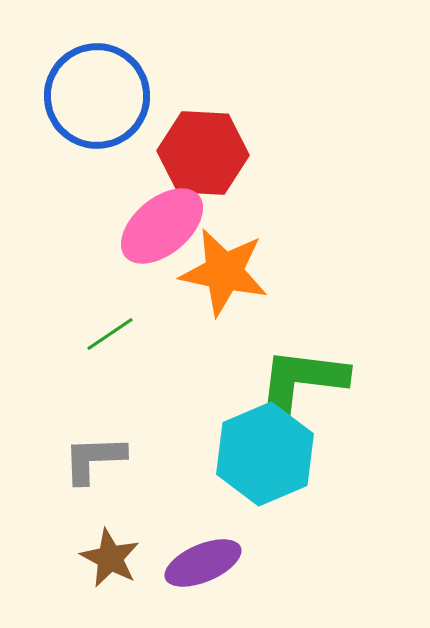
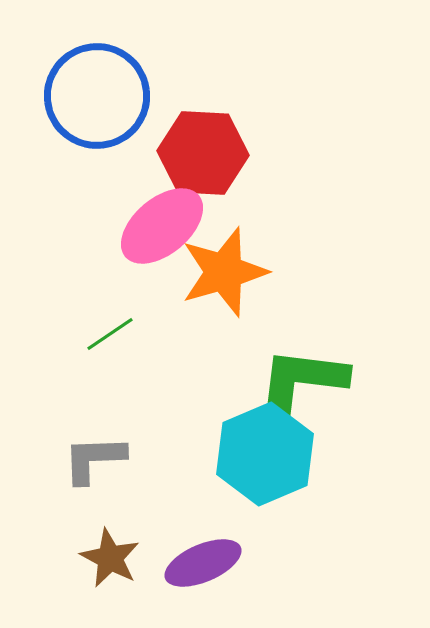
orange star: rotated 28 degrees counterclockwise
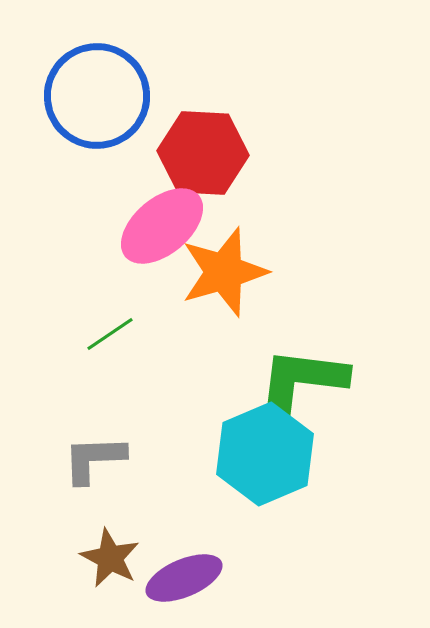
purple ellipse: moved 19 px left, 15 px down
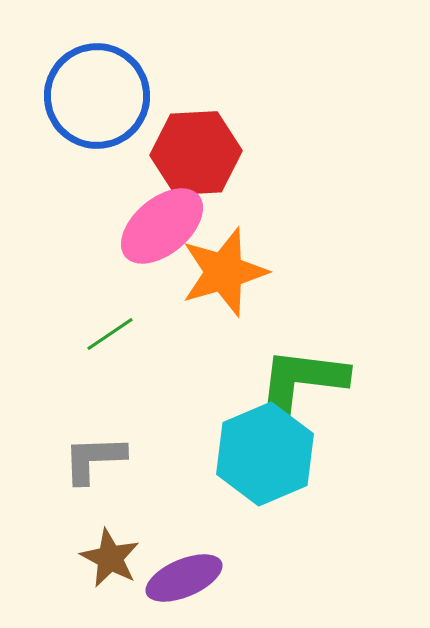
red hexagon: moved 7 px left; rotated 6 degrees counterclockwise
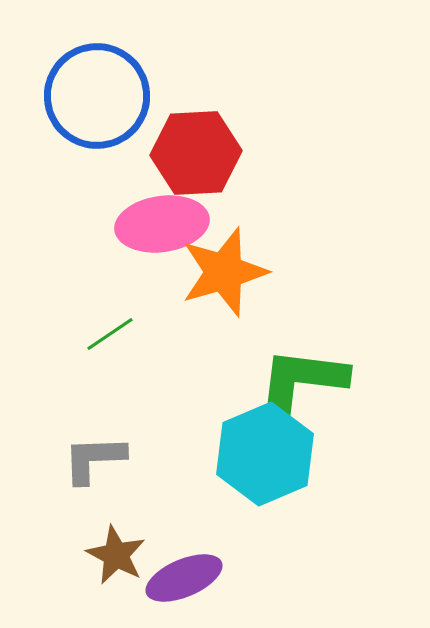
pink ellipse: moved 2 px up; rotated 32 degrees clockwise
brown star: moved 6 px right, 3 px up
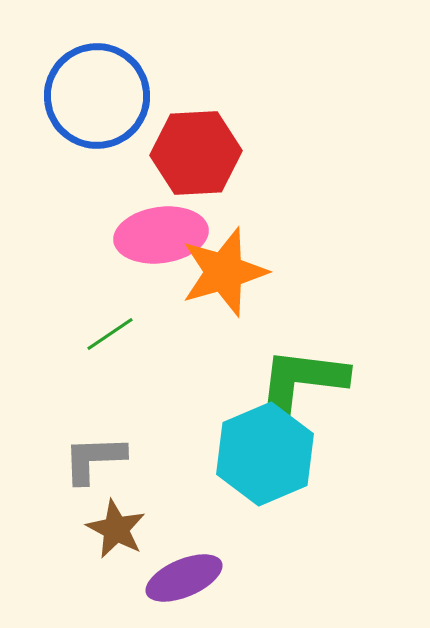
pink ellipse: moved 1 px left, 11 px down
brown star: moved 26 px up
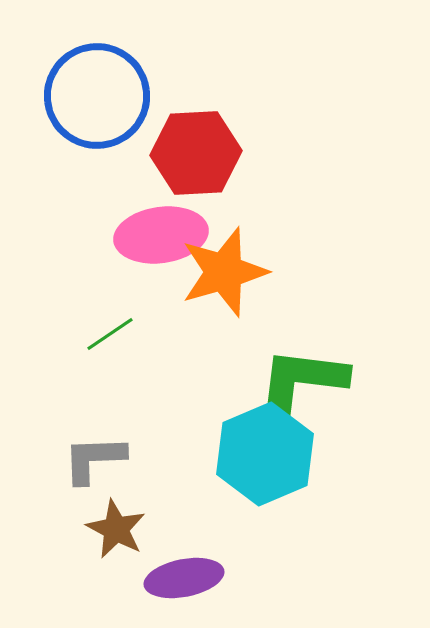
purple ellipse: rotated 12 degrees clockwise
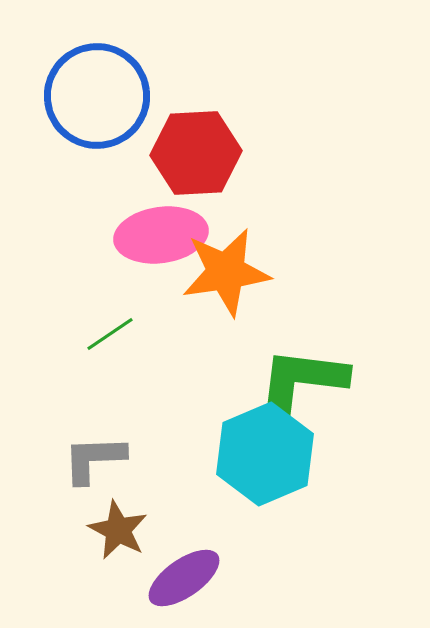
orange star: moved 2 px right; rotated 8 degrees clockwise
brown star: moved 2 px right, 1 px down
purple ellipse: rotated 24 degrees counterclockwise
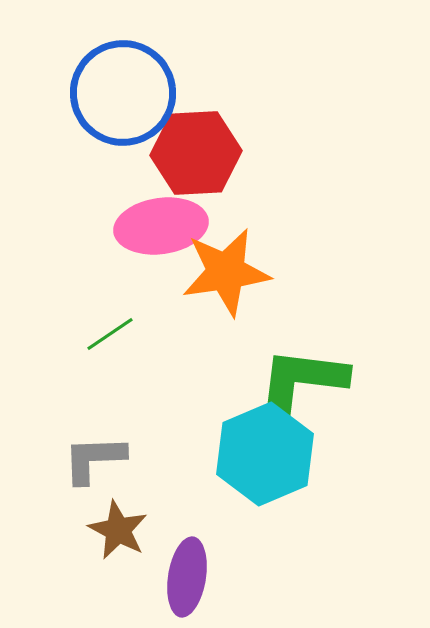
blue circle: moved 26 px right, 3 px up
pink ellipse: moved 9 px up
purple ellipse: moved 3 px right, 1 px up; rotated 46 degrees counterclockwise
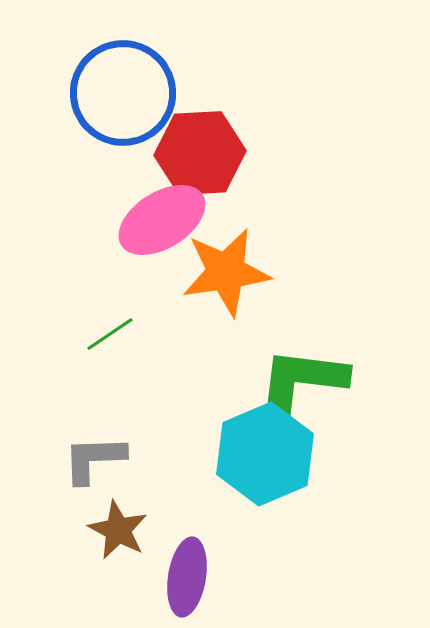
red hexagon: moved 4 px right
pink ellipse: moved 1 px right, 6 px up; rotated 24 degrees counterclockwise
